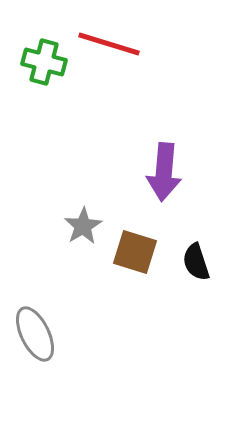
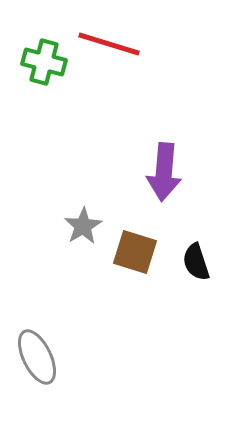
gray ellipse: moved 2 px right, 23 px down
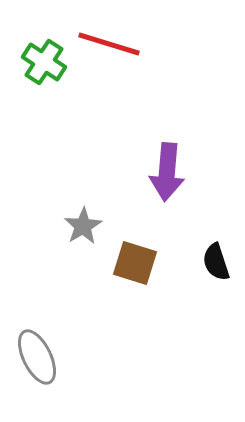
green cross: rotated 18 degrees clockwise
purple arrow: moved 3 px right
brown square: moved 11 px down
black semicircle: moved 20 px right
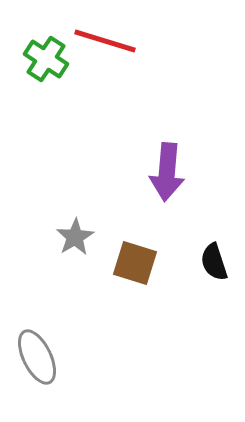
red line: moved 4 px left, 3 px up
green cross: moved 2 px right, 3 px up
gray star: moved 8 px left, 11 px down
black semicircle: moved 2 px left
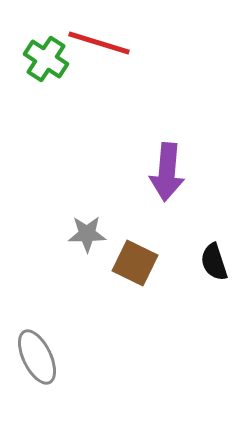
red line: moved 6 px left, 2 px down
gray star: moved 12 px right, 3 px up; rotated 30 degrees clockwise
brown square: rotated 9 degrees clockwise
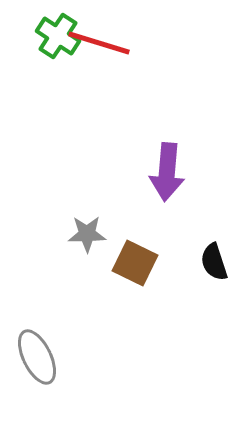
green cross: moved 12 px right, 23 px up
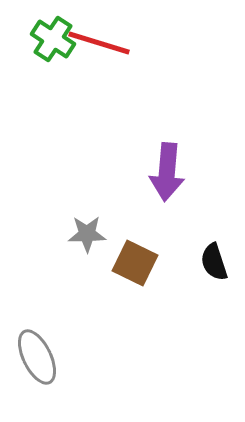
green cross: moved 5 px left, 3 px down
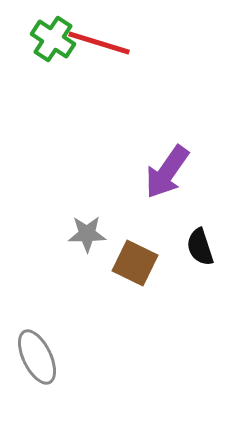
purple arrow: rotated 30 degrees clockwise
black semicircle: moved 14 px left, 15 px up
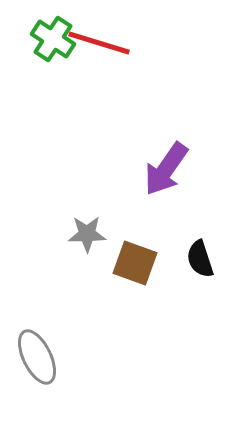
purple arrow: moved 1 px left, 3 px up
black semicircle: moved 12 px down
brown square: rotated 6 degrees counterclockwise
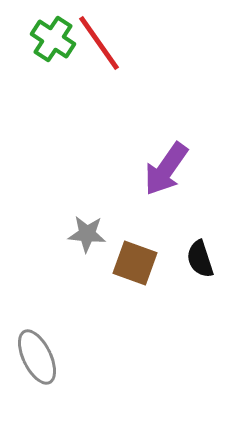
red line: rotated 38 degrees clockwise
gray star: rotated 6 degrees clockwise
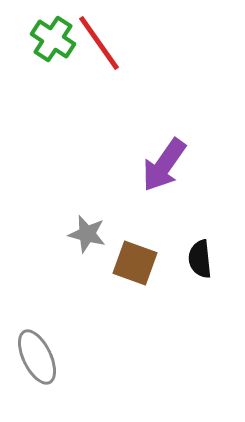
purple arrow: moved 2 px left, 4 px up
gray star: rotated 9 degrees clockwise
black semicircle: rotated 12 degrees clockwise
